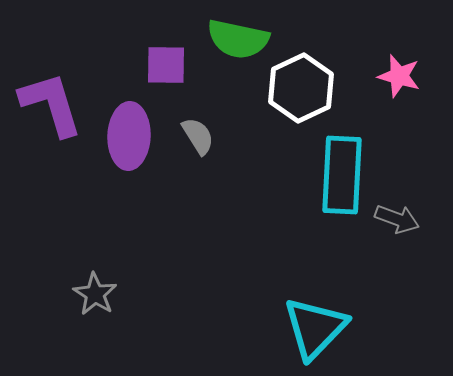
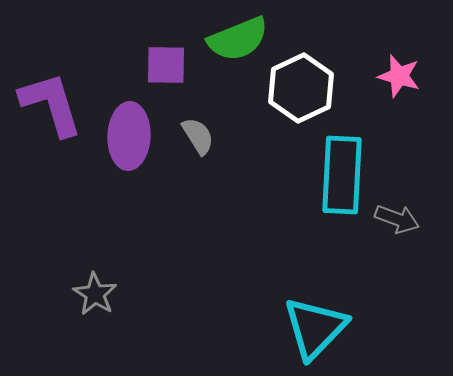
green semicircle: rotated 34 degrees counterclockwise
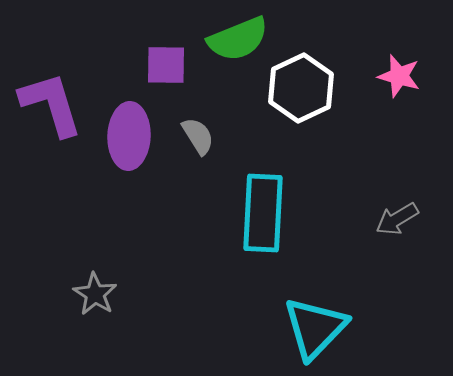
cyan rectangle: moved 79 px left, 38 px down
gray arrow: rotated 129 degrees clockwise
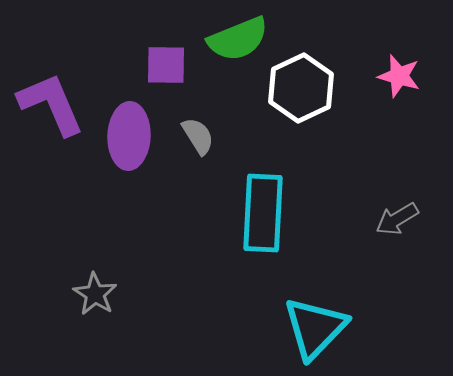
purple L-shape: rotated 6 degrees counterclockwise
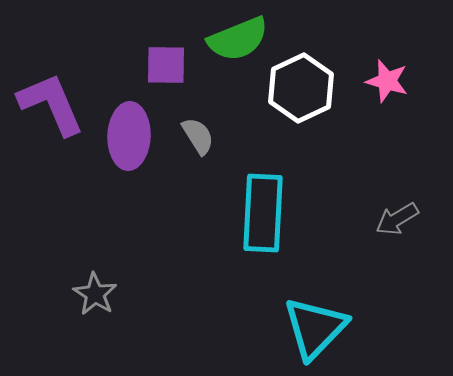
pink star: moved 12 px left, 5 px down
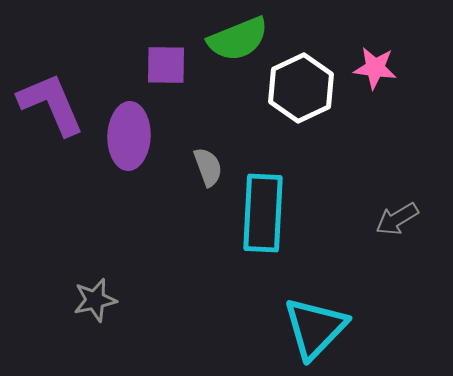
pink star: moved 12 px left, 13 px up; rotated 9 degrees counterclockwise
gray semicircle: moved 10 px right, 31 px down; rotated 12 degrees clockwise
gray star: moved 6 px down; rotated 27 degrees clockwise
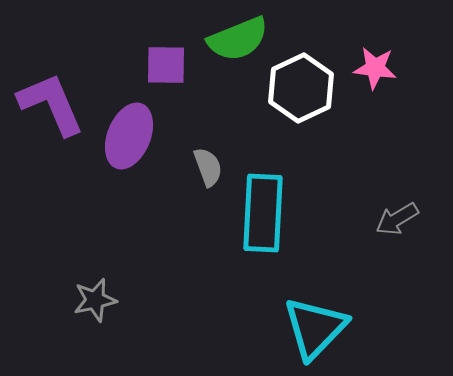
purple ellipse: rotated 20 degrees clockwise
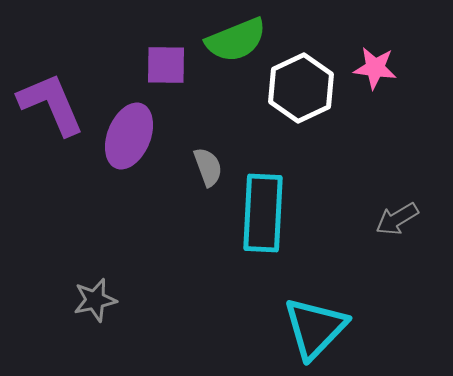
green semicircle: moved 2 px left, 1 px down
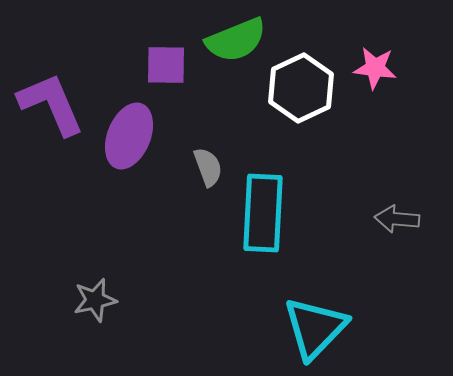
gray arrow: rotated 36 degrees clockwise
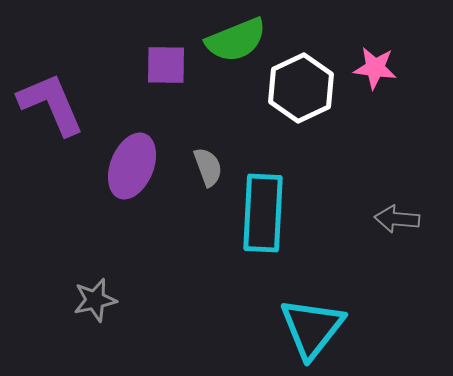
purple ellipse: moved 3 px right, 30 px down
cyan triangle: moved 3 px left; rotated 6 degrees counterclockwise
